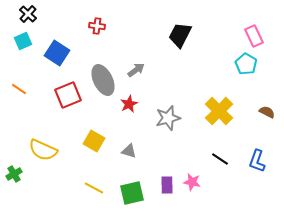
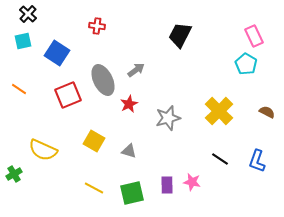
cyan square: rotated 12 degrees clockwise
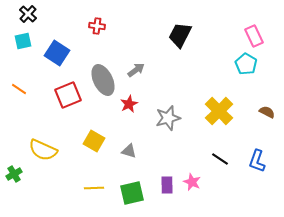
pink star: rotated 12 degrees clockwise
yellow line: rotated 30 degrees counterclockwise
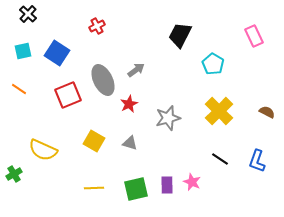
red cross: rotated 35 degrees counterclockwise
cyan square: moved 10 px down
cyan pentagon: moved 33 px left
gray triangle: moved 1 px right, 8 px up
green square: moved 4 px right, 4 px up
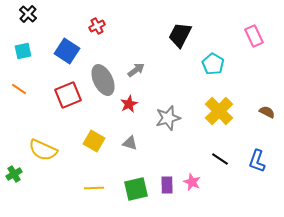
blue square: moved 10 px right, 2 px up
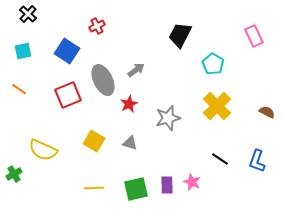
yellow cross: moved 2 px left, 5 px up
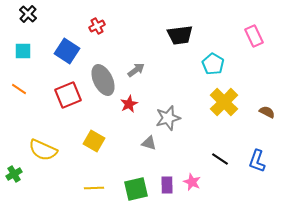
black trapezoid: rotated 124 degrees counterclockwise
cyan square: rotated 12 degrees clockwise
yellow cross: moved 7 px right, 4 px up
gray triangle: moved 19 px right
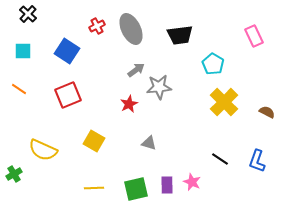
gray ellipse: moved 28 px right, 51 px up
gray star: moved 9 px left, 31 px up; rotated 10 degrees clockwise
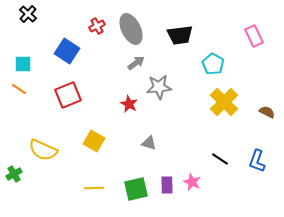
cyan square: moved 13 px down
gray arrow: moved 7 px up
red star: rotated 18 degrees counterclockwise
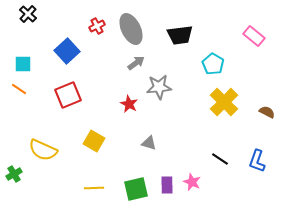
pink rectangle: rotated 25 degrees counterclockwise
blue square: rotated 15 degrees clockwise
